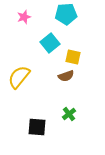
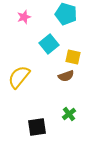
cyan pentagon: rotated 20 degrees clockwise
cyan square: moved 1 px left, 1 px down
black square: rotated 12 degrees counterclockwise
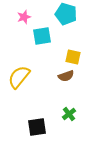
cyan square: moved 7 px left, 8 px up; rotated 30 degrees clockwise
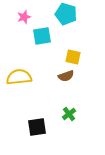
yellow semicircle: rotated 45 degrees clockwise
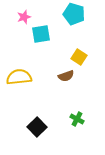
cyan pentagon: moved 8 px right
cyan square: moved 1 px left, 2 px up
yellow square: moved 6 px right; rotated 21 degrees clockwise
green cross: moved 8 px right, 5 px down; rotated 24 degrees counterclockwise
black square: rotated 36 degrees counterclockwise
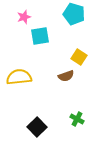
cyan square: moved 1 px left, 2 px down
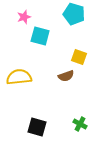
cyan square: rotated 24 degrees clockwise
yellow square: rotated 14 degrees counterclockwise
green cross: moved 3 px right, 5 px down
black square: rotated 30 degrees counterclockwise
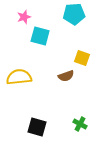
cyan pentagon: rotated 20 degrees counterclockwise
yellow square: moved 3 px right, 1 px down
